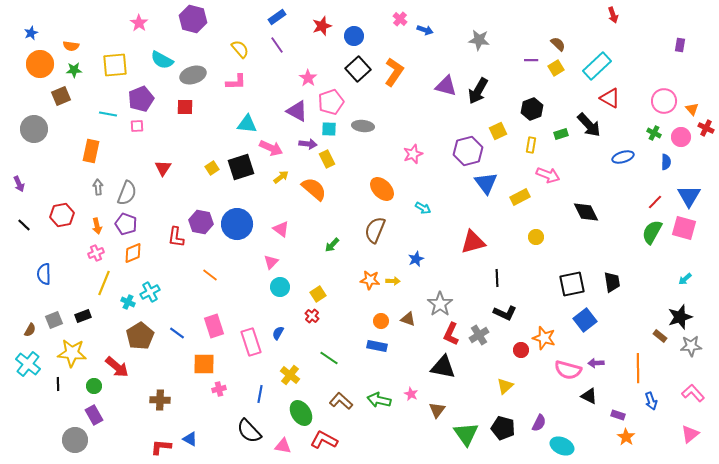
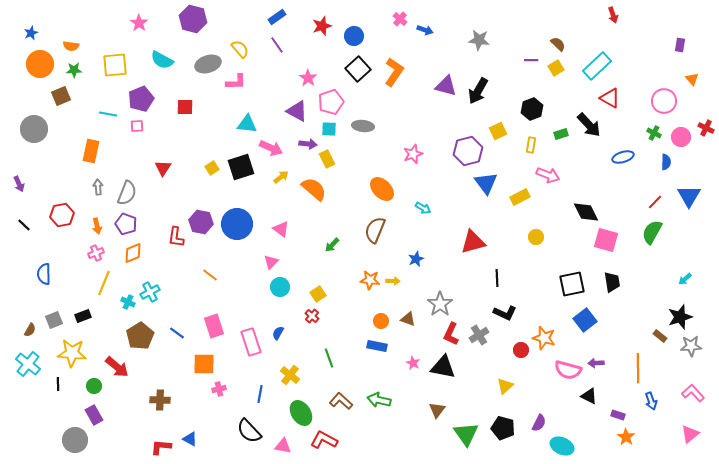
gray ellipse at (193, 75): moved 15 px right, 11 px up
orange triangle at (692, 109): moved 30 px up
pink square at (684, 228): moved 78 px left, 12 px down
green line at (329, 358): rotated 36 degrees clockwise
pink star at (411, 394): moved 2 px right, 31 px up
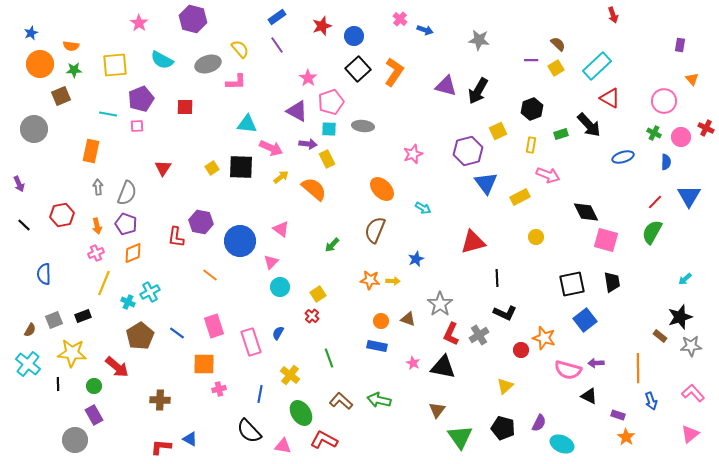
black square at (241, 167): rotated 20 degrees clockwise
blue circle at (237, 224): moved 3 px right, 17 px down
green triangle at (466, 434): moved 6 px left, 3 px down
cyan ellipse at (562, 446): moved 2 px up
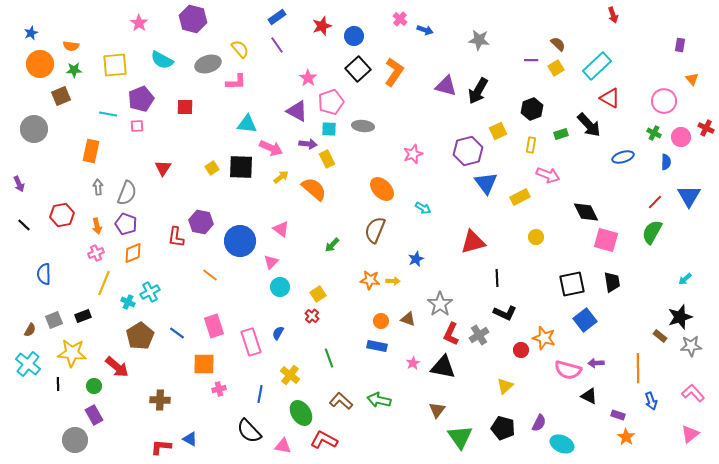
pink star at (413, 363): rotated 16 degrees clockwise
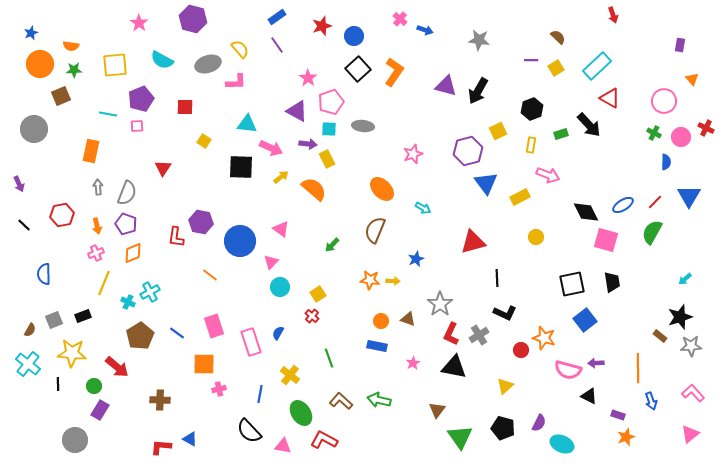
brown semicircle at (558, 44): moved 7 px up
blue ellipse at (623, 157): moved 48 px down; rotated 15 degrees counterclockwise
yellow square at (212, 168): moved 8 px left, 27 px up; rotated 24 degrees counterclockwise
black triangle at (443, 367): moved 11 px right
purple rectangle at (94, 415): moved 6 px right, 5 px up; rotated 60 degrees clockwise
orange star at (626, 437): rotated 18 degrees clockwise
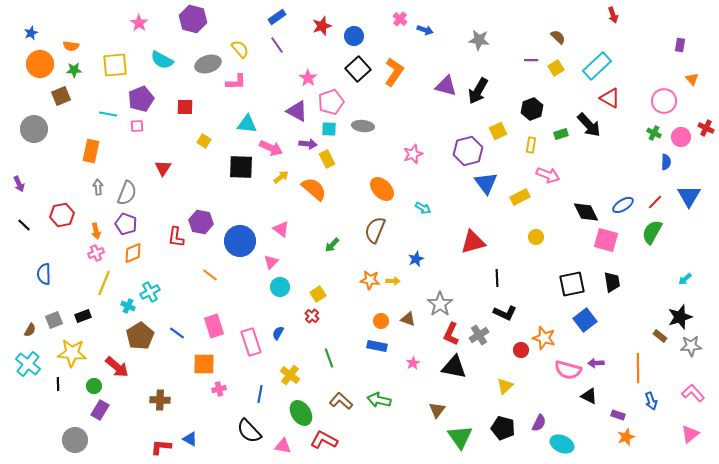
orange arrow at (97, 226): moved 1 px left, 5 px down
cyan cross at (128, 302): moved 4 px down
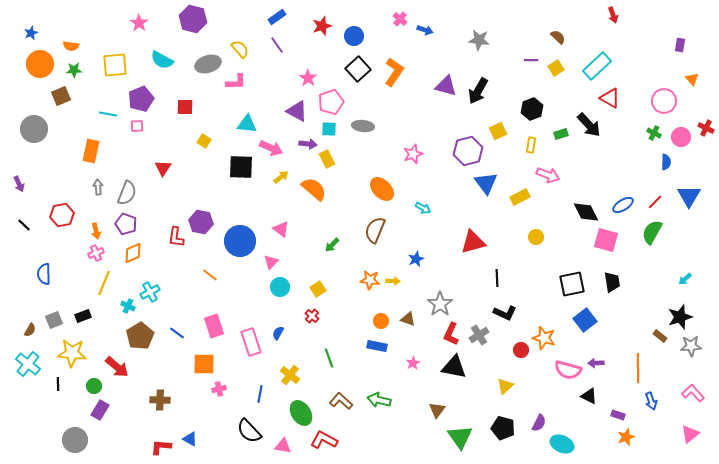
yellow square at (318, 294): moved 5 px up
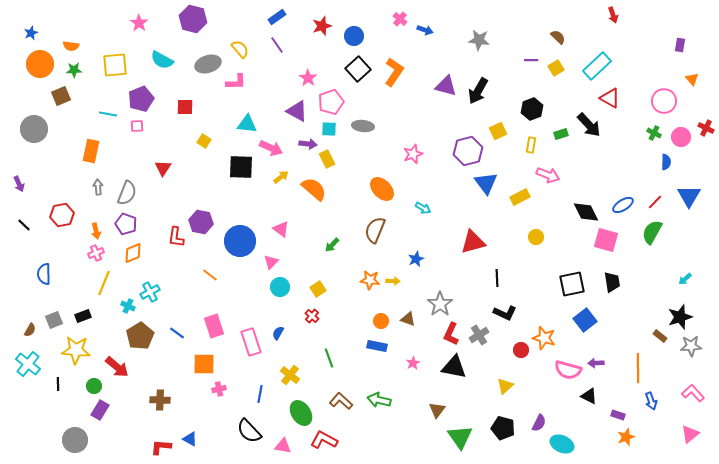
yellow star at (72, 353): moved 4 px right, 3 px up
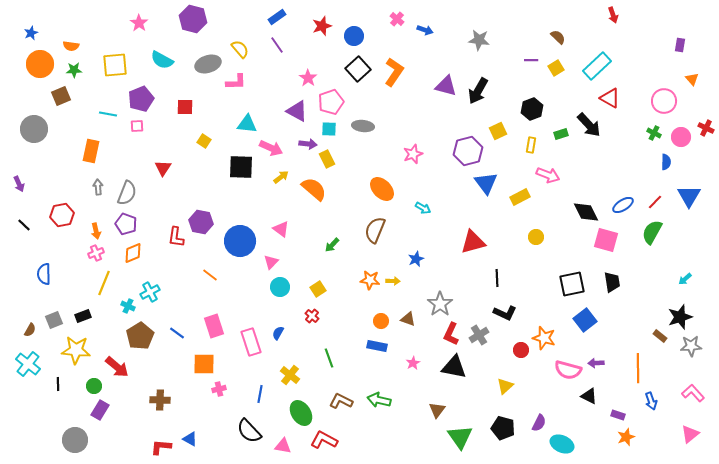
pink cross at (400, 19): moved 3 px left
brown L-shape at (341, 401): rotated 15 degrees counterclockwise
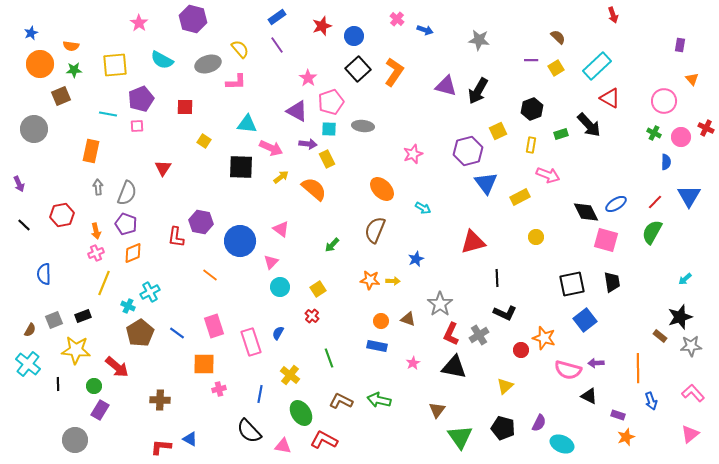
blue ellipse at (623, 205): moved 7 px left, 1 px up
brown pentagon at (140, 336): moved 3 px up
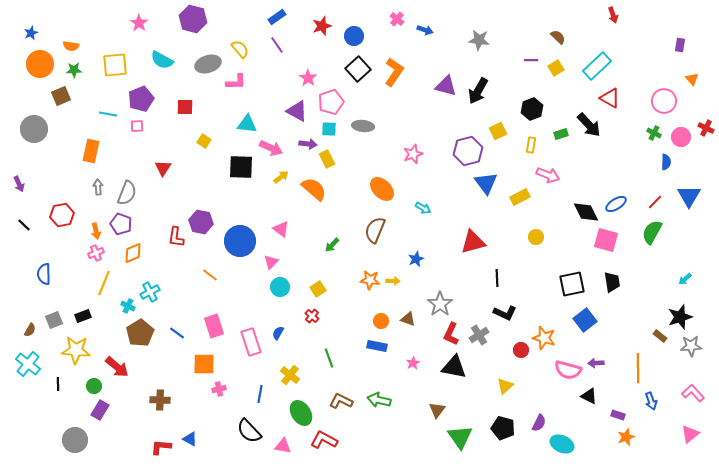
purple pentagon at (126, 224): moved 5 px left
